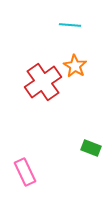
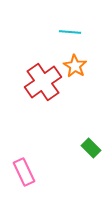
cyan line: moved 7 px down
green rectangle: rotated 24 degrees clockwise
pink rectangle: moved 1 px left
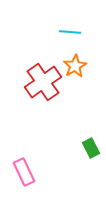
orange star: rotated 10 degrees clockwise
green rectangle: rotated 18 degrees clockwise
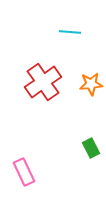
orange star: moved 16 px right, 18 px down; rotated 25 degrees clockwise
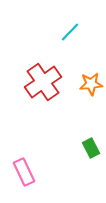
cyan line: rotated 50 degrees counterclockwise
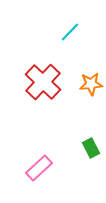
red cross: rotated 12 degrees counterclockwise
pink rectangle: moved 15 px right, 4 px up; rotated 72 degrees clockwise
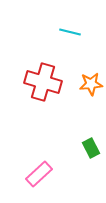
cyan line: rotated 60 degrees clockwise
red cross: rotated 27 degrees counterclockwise
pink rectangle: moved 6 px down
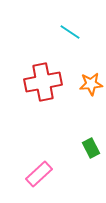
cyan line: rotated 20 degrees clockwise
red cross: rotated 27 degrees counterclockwise
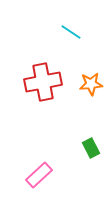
cyan line: moved 1 px right
pink rectangle: moved 1 px down
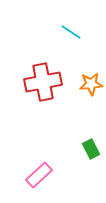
green rectangle: moved 1 px down
